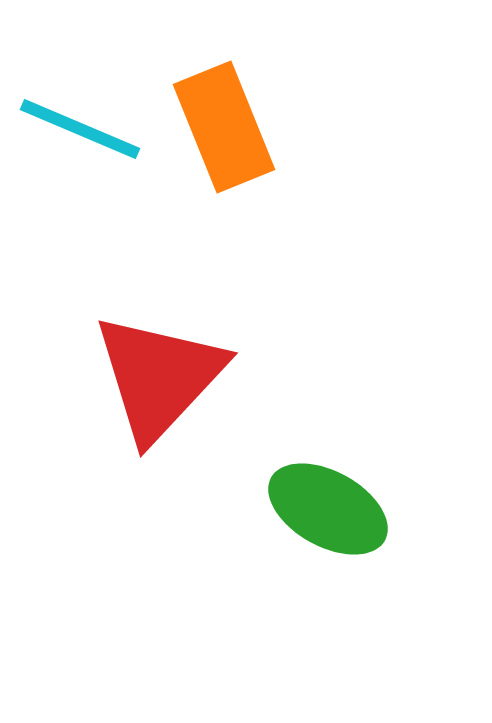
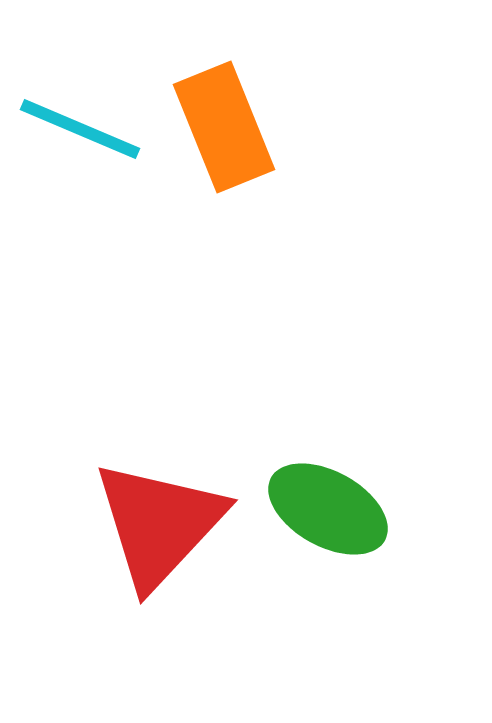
red triangle: moved 147 px down
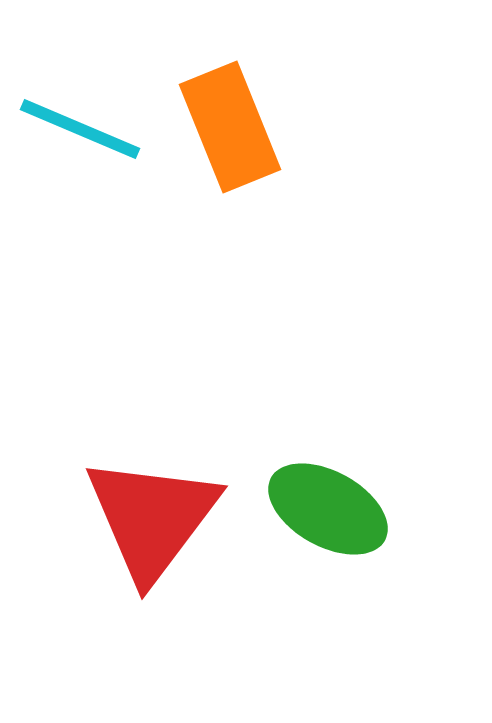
orange rectangle: moved 6 px right
red triangle: moved 7 px left, 6 px up; rotated 6 degrees counterclockwise
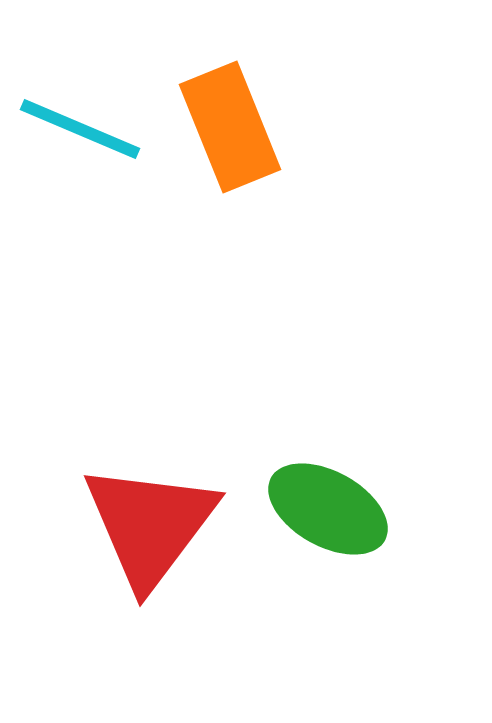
red triangle: moved 2 px left, 7 px down
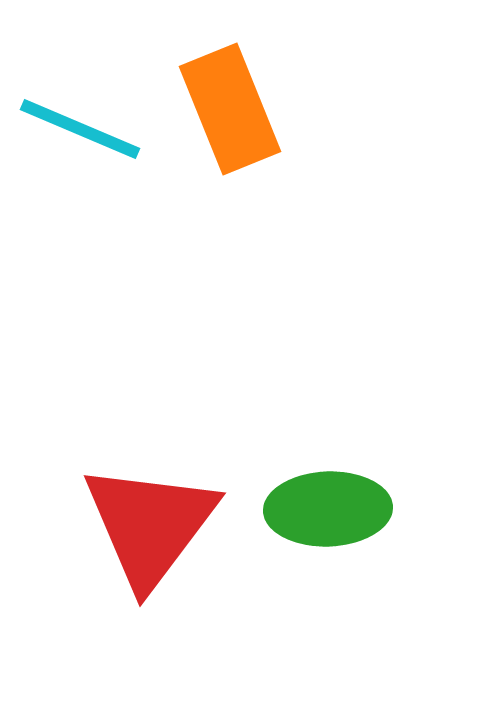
orange rectangle: moved 18 px up
green ellipse: rotated 31 degrees counterclockwise
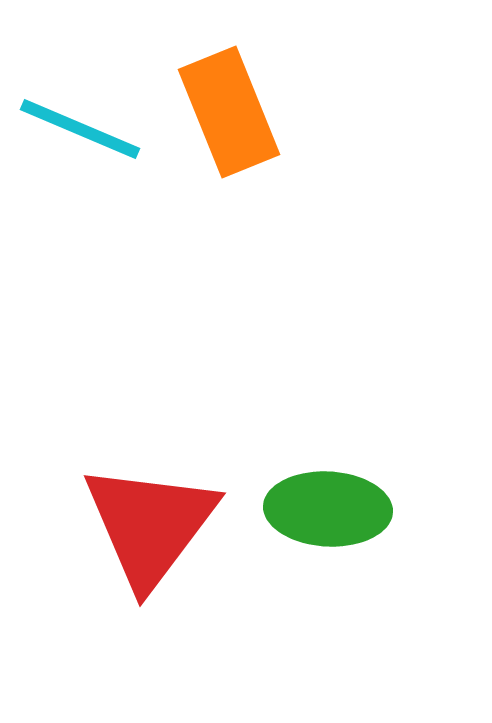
orange rectangle: moved 1 px left, 3 px down
green ellipse: rotated 5 degrees clockwise
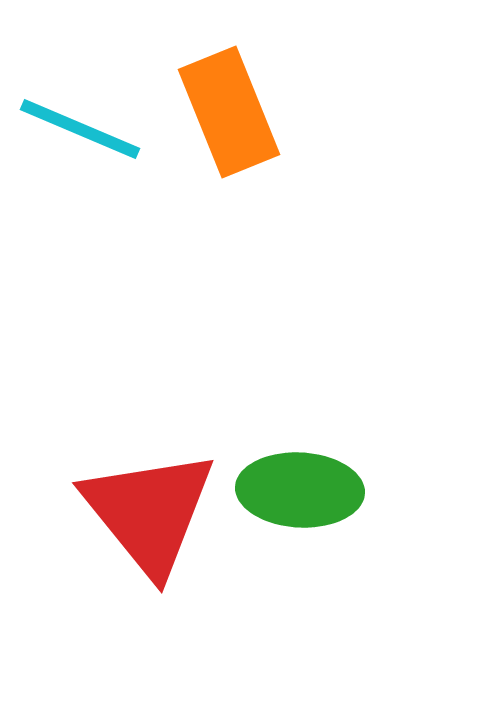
green ellipse: moved 28 px left, 19 px up
red triangle: moved 1 px left, 13 px up; rotated 16 degrees counterclockwise
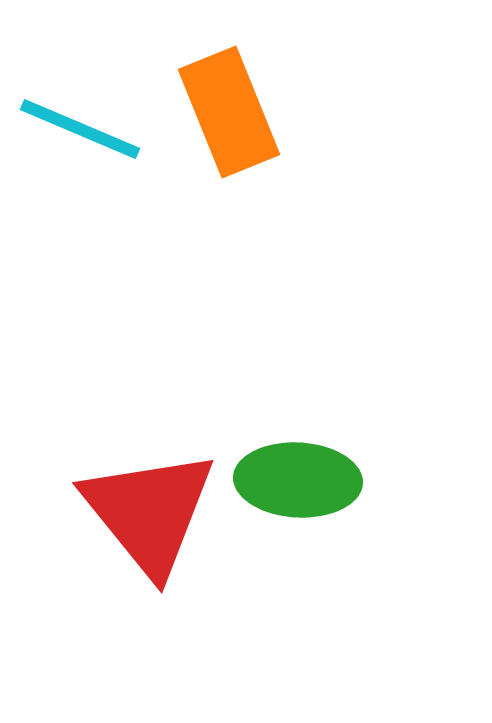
green ellipse: moved 2 px left, 10 px up
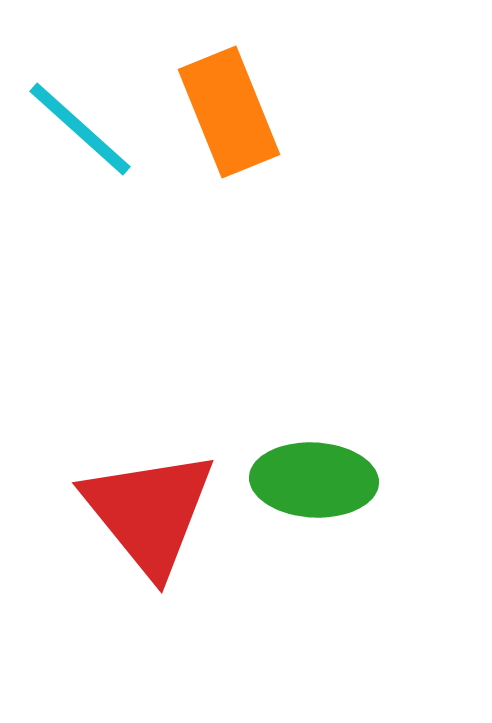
cyan line: rotated 19 degrees clockwise
green ellipse: moved 16 px right
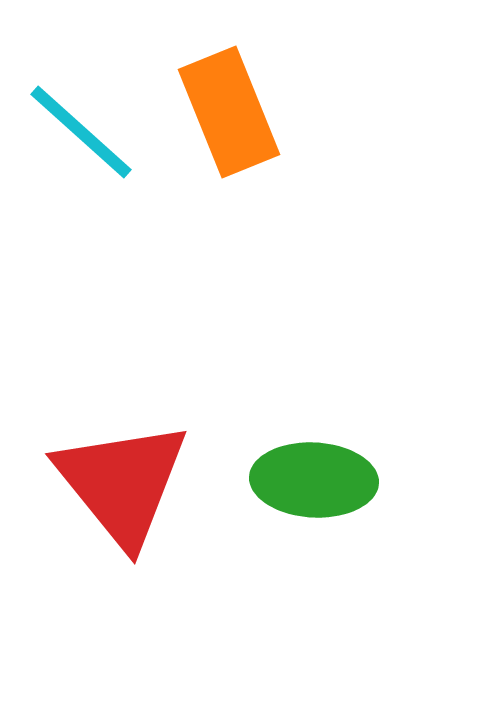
cyan line: moved 1 px right, 3 px down
red triangle: moved 27 px left, 29 px up
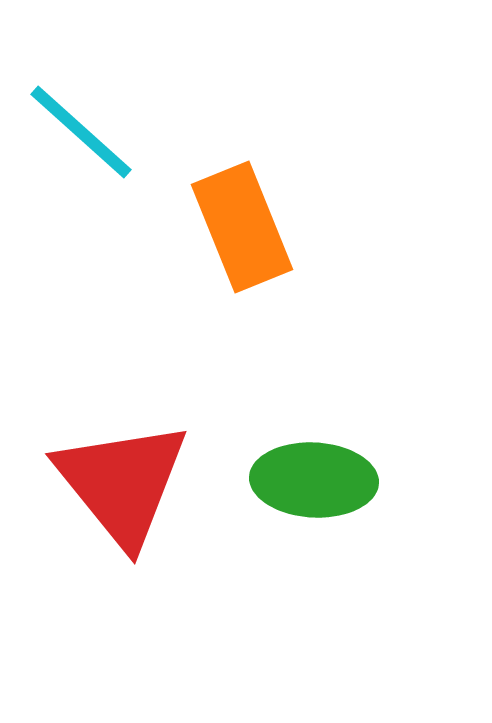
orange rectangle: moved 13 px right, 115 px down
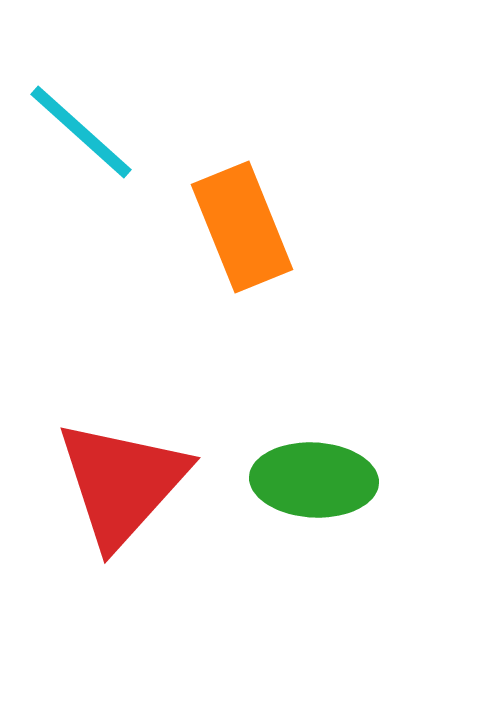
red triangle: rotated 21 degrees clockwise
